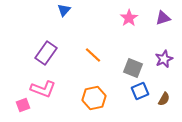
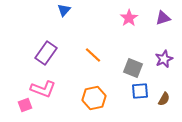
blue square: rotated 18 degrees clockwise
pink square: moved 2 px right
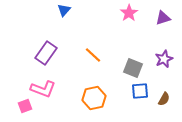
pink star: moved 5 px up
pink square: moved 1 px down
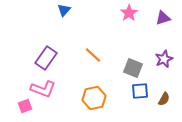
purple rectangle: moved 5 px down
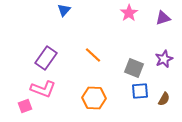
gray square: moved 1 px right
orange hexagon: rotated 15 degrees clockwise
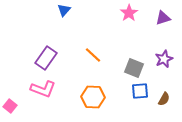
orange hexagon: moved 1 px left, 1 px up
pink square: moved 15 px left; rotated 32 degrees counterclockwise
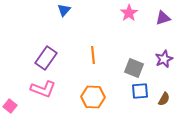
orange line: rotated 42 degrees clockwise
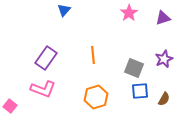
orange hexagon: moved 3 px right; rotated 20 degrees counterclockwise
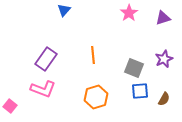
purple rectangle: moved 1 px down
